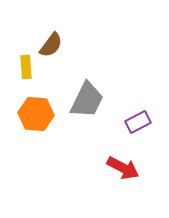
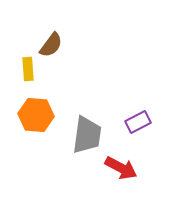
yellow rectangle: moved 2 px right, 2 px down
gray trapezoid: moved 35 px down; rotated 18 degrees counterclockwise
orange hexagon: moved 1 px down
red arrow: moved 2 px left
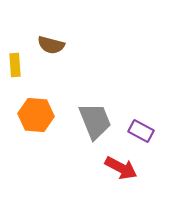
brown semicircle: rotated 68 degrees clockwise
yellow rectangle: moved 13 px left, 4 px up
purple rectangle: moved 3 px right, 9 px down; rotated 55 degrees clockwise
gray trapezoid: moved 8 px right, 14 px up; rotated 30 degrees counterclockwise
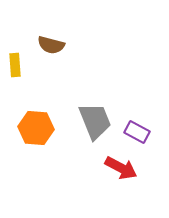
orange hexagon: moved 13 px down
purple rectangle: moved 4 px left, 1 px down
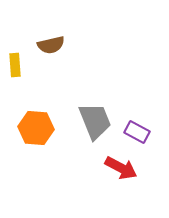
brown semicircle: rotated 28 degrees counterclockwise
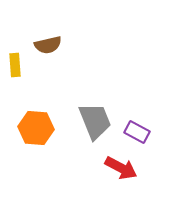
brown semicircle: moved 3 px left
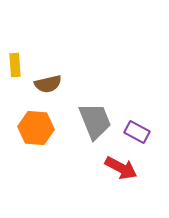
brown semicircle: moved 39 px down
